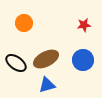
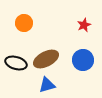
red star: rotated 16 degrees counterclockwise
black ellipse: rotated 20 degrees counterclockwise
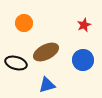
brown ellipse: moved 7 px up
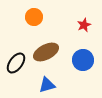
orange circle: moved 10 px right, 6 px up
black ellipse: rotated 70 degrees counterclockwise
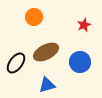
blue circle: moved 3 px left, 2 px down
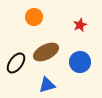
red star: moved 4 px left
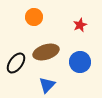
brown ellipse: rotated 10 degrees clockwise
blue triangle: rotated 30 degrees counterclockwise
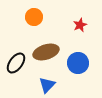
blue circle: moved 2 px left, 1 px down
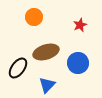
black ellipse: moved 2 px right, 5 px down
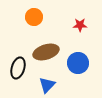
red star: rotated 24 degrees clockwise
black ellipse: rotated 20 degrees counterclockwise
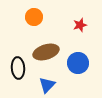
red star: rotated 16 degrees counterclockwise
black ellipse: rotated 20 degrees counterclockwise
